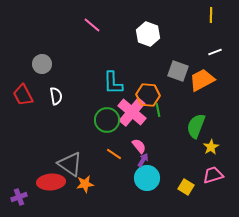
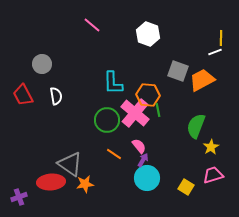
yellow line: moved 10 px right, 23 px down
pink cross: moved 3 px right, 1 px down
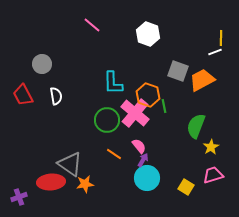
orange hexagon: rotated 15 degrees clockwise
green line: moved 6 px right, 4 px up
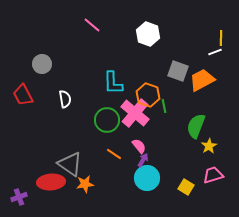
white semicircle: moved 9 px right, 3 px down
yellow star: moved 2 px left, 1 px up
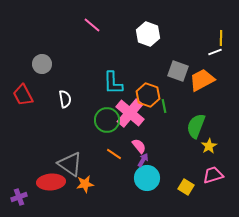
pink cross: moved 5 px left
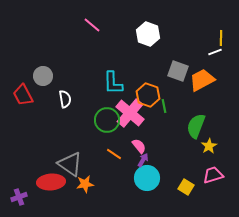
gray circle: moved 1 px right, 12 px down
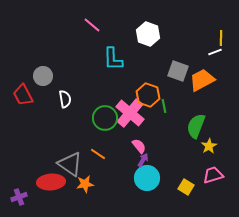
cyan L-shape: moved 24 px up
green circle: moved 2 px left, 2 px up
orange line: moved 16 px left
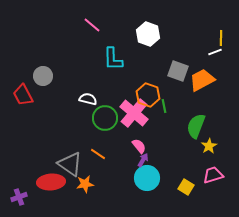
white semicircle: moved 23 px right; rotated 66 degrees counterclockwise
pink cross: moved 4 px right
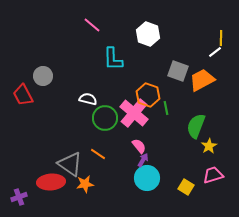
white line: rotated 16 degrees counterclockwise
green line: moved 2 px right, 2 px down
